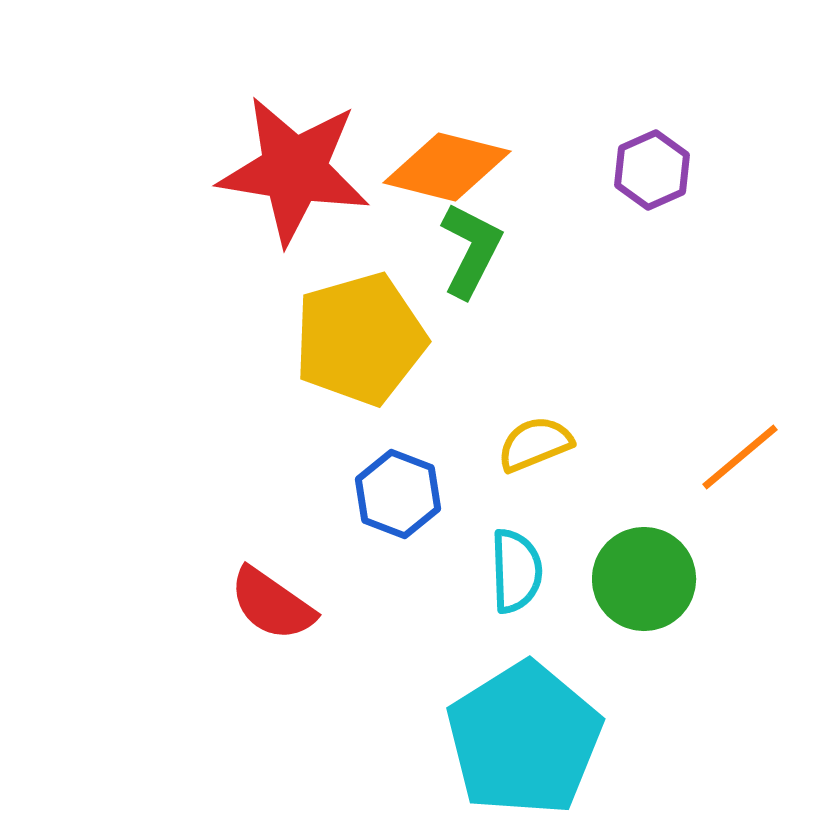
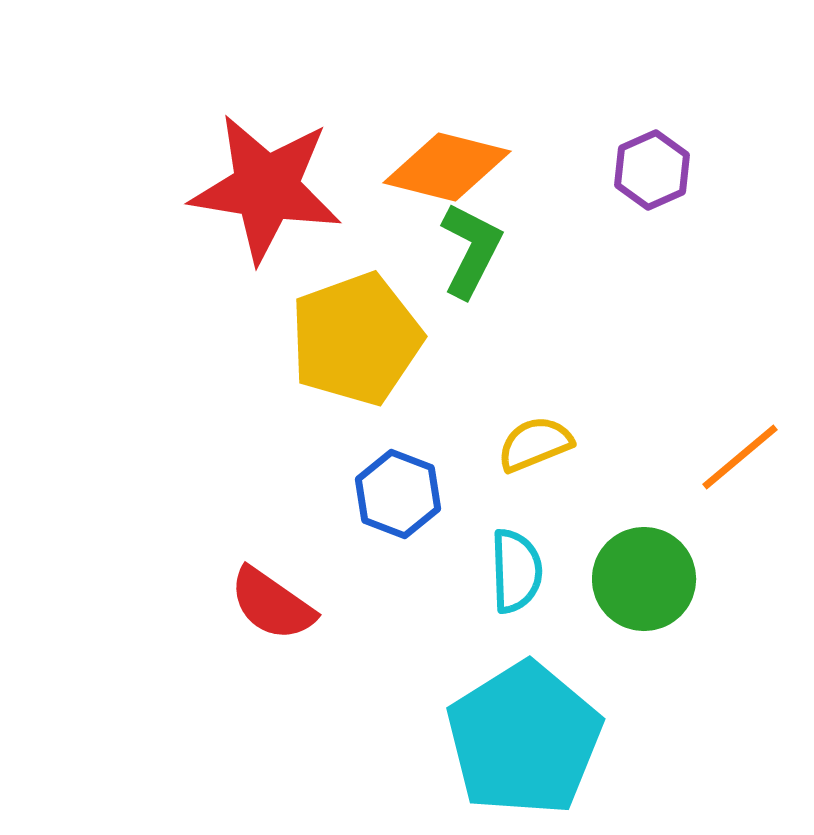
red star: moved 28 px left, 18 px down
yellow pentagon: moved 4 px left; rotated 4 degrees counterclockwise
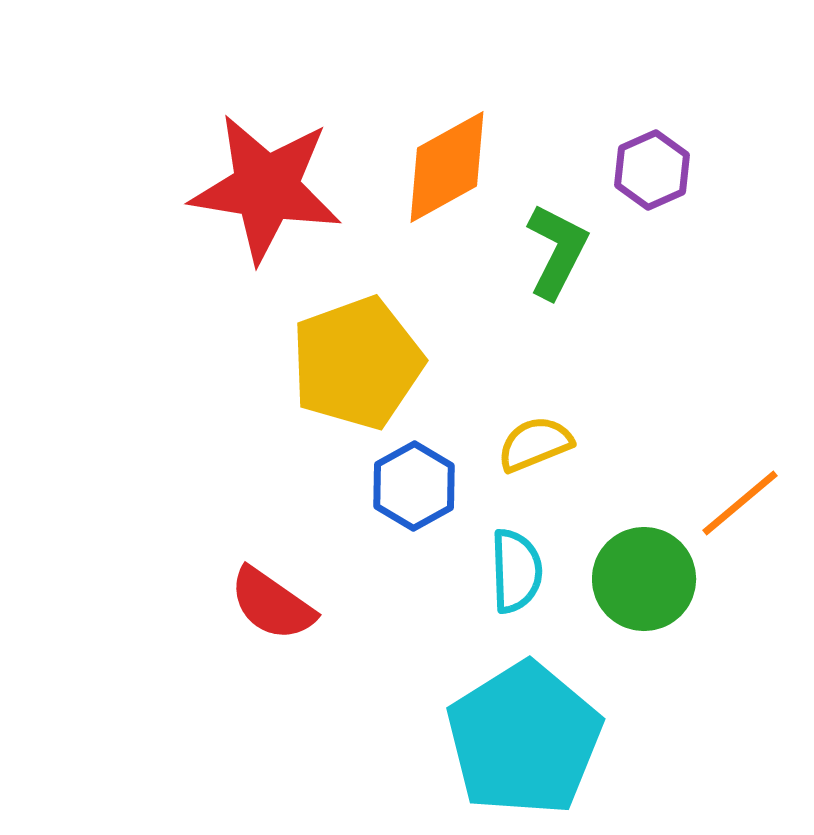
orange diamond: rotated 43 degrees counterclockwise
green L-shape: moved 86 px right, 1 px down
yellow pentagon: moved 1 px right, 24 px down
orange line: moved 46 px down
blue hexagon: moved 16 px right, 8 px up; rotated 10 degrees clockwise
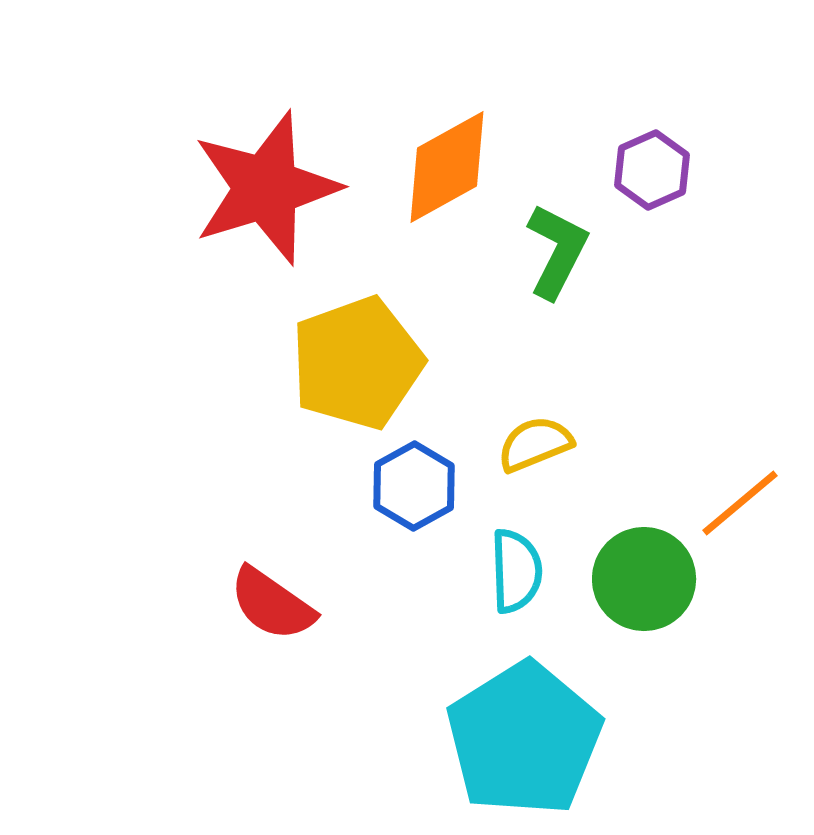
red star: rotated 26 degrees counterclockwise
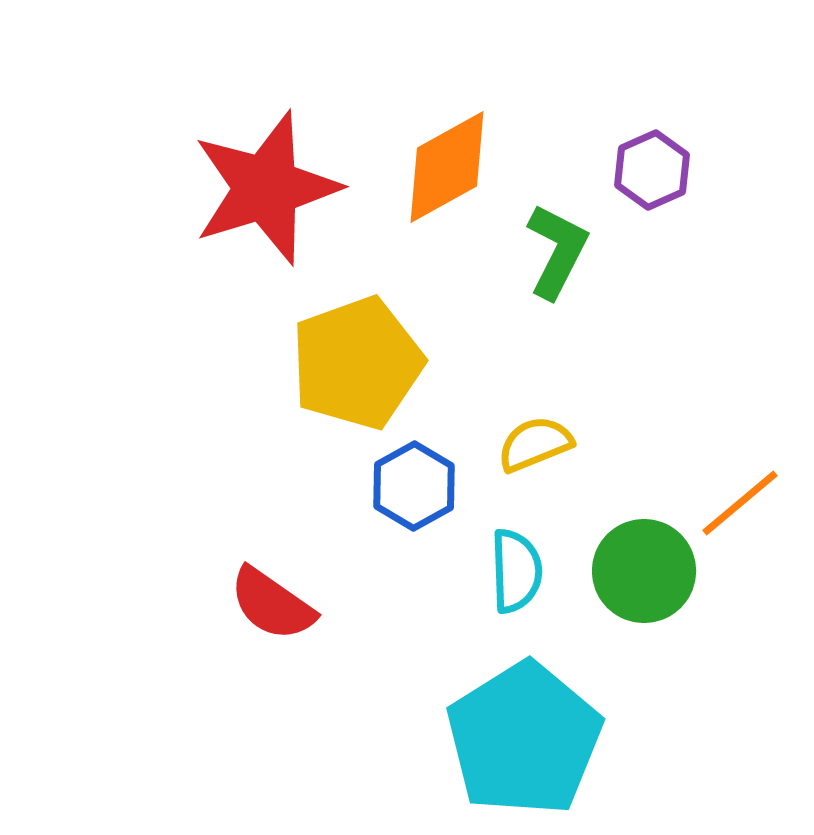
green circle: moved 8 px up
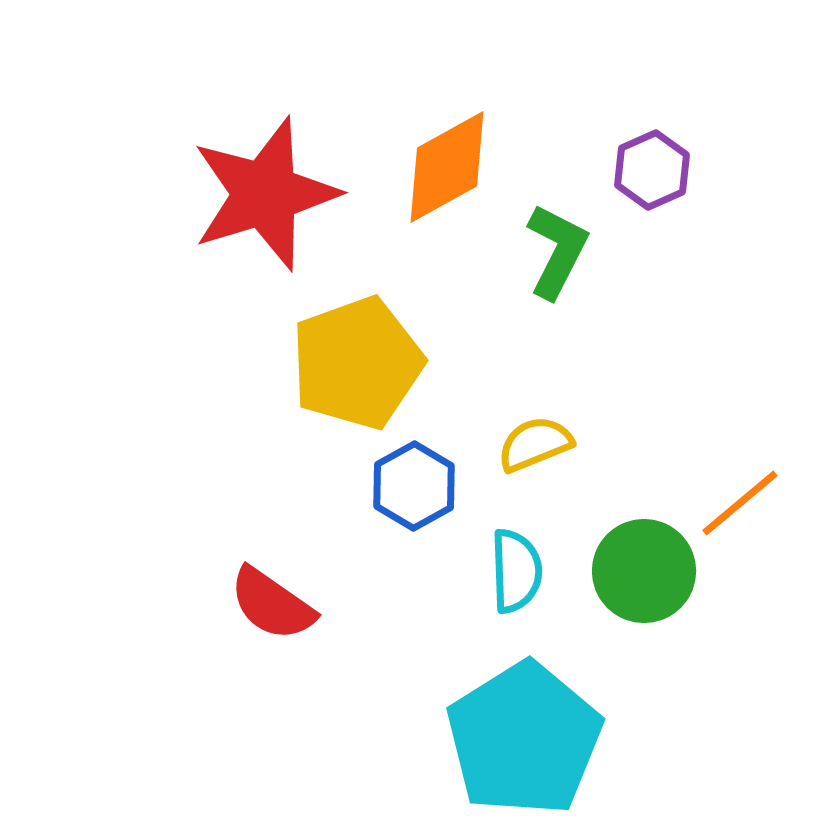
red star: moved 1 px left, 6 px down
